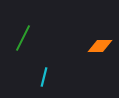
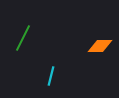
cyan line: moved 7 px right, 1 px up
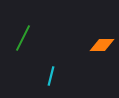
orange diamond: moved 2 px right, 1 px up
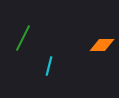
cyan line: moved 2 px left, 10 px up
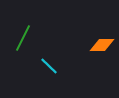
cyan line: rotated 60 degrees counterclockwise
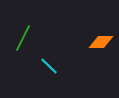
orange diamond: moved 1 px left, 3 px up
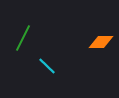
cyan line: moved 2 px left
